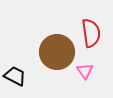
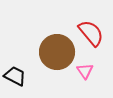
red semicircle: rotated 32 degrees counterclockwise
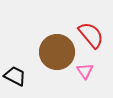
red semicircle: moved 2 px down
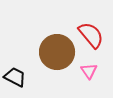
pink triangle: moved 4 px right
black trapezoid: moved 1 px down
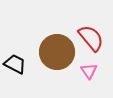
red semicircle: moved 3 px down
black trapezoid: moved 13 px up
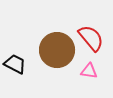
brown circle: moved 2 px up
pink triangle: rotated 48 degrees counterclockwise
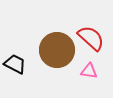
red semicircle: rotated 8 degrees counterclockwise
